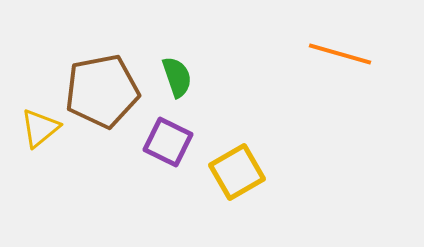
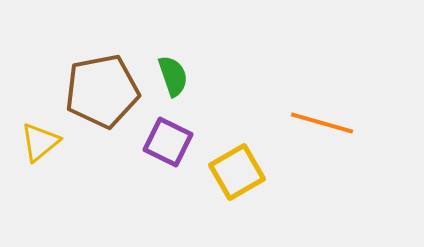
orange line: moved 18 px left, 69 px down
green semicircle: moved 4 px left, 1 px up
yellow triangle: moved 14 px down
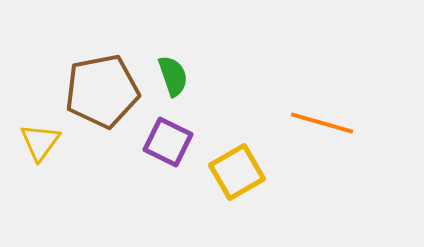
yellow triangle: rotated 15 degrees counterclockwise
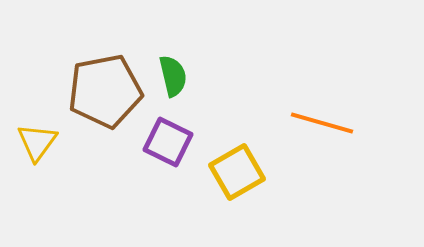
green semicircle: rotated 6 degrees clockwise
brown pentagon: moved 3 px right
yellow triangle: moved 3 px left
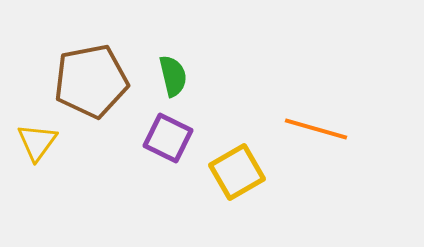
brown pentagon: moved 14 px left, 10 px up
orange line: moved 6 px left, 6 px down
purple square: moved 4 px up
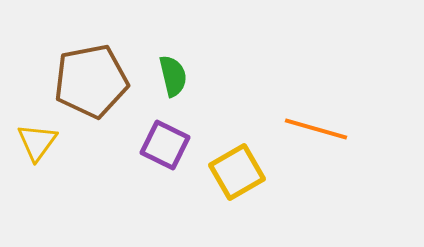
purple square: moved 3 px left, 7 px down
